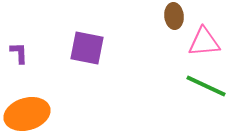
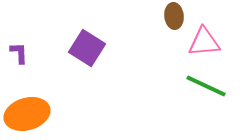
purple square: rotated 21 degrees clockwise
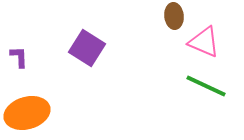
pink triangle: rotated 28 degrees clockwise
purple L-shape: moved 4 px down
orange ellipse: moved 1 px up
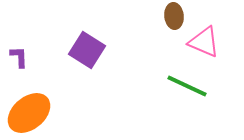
purple square: moved 2 px down
green line: moved 19 px left
orange ellipse: moved 2 px right; rotated 24 degrees counterclockwise
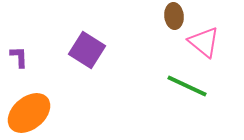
pink triangle: rotated 16 degrees clockwise
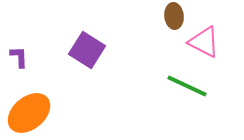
pink triangle: rotated 12 degrees counterclockwise
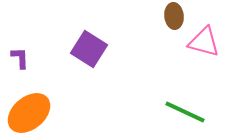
pink triangle: rotated 12 degrees counterclockwise
purple square: moved 2 px right, 1 px up
purple L-shape: moved 1 px right, 1 px down
green line: moved 2 px left, 26 px down
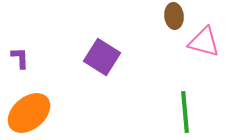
purple square: moved 13 px right, 8 px down
green line: rotated 60 degrees clockwise
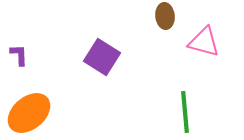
brown ellipse: moved 9 px left
purple L-shape: moved 1 px left, 3 px up
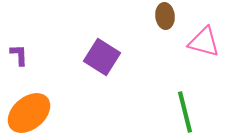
green line: rotated 9 degrees counterclockwise
